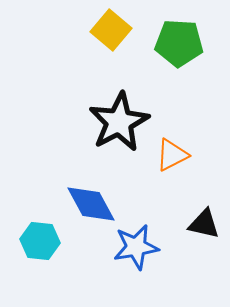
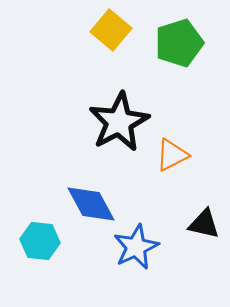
green pentagon: rotated 21 degrees counterclockwise
blue star: rotated 15 degrees counterclockwise
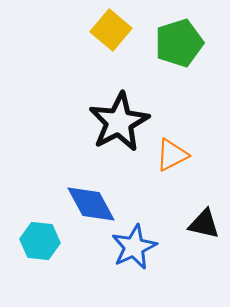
blue star: moved 2 px left
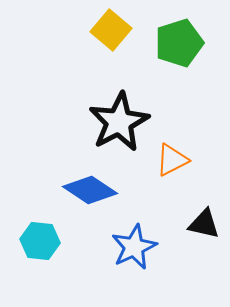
orange triangle: moved 5 px down
blue diamond: moved 1 px left, 14 px up; rotated 28 degrees counterclockwise
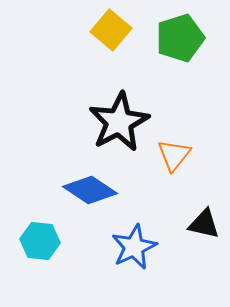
green pentagon: moved 1 px right, 5 px up
orange triangle: moved 2 px right, 5 px up; rotated 24 degrees counterclockwise
